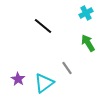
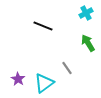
black line: rotated 18 degrees counterclockwise
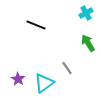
black line: moved 7 px left, 1 px up
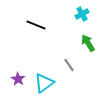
cyan cross: moved 4 px left, 1 px down
gray line: moved 2 px right, 3 px up
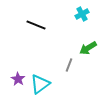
green arrow: moved 5 px down; rotated 90 degrees counterclockwise
gray line: rotated 56 degrees clockwise
cyan triangle: moved 4 px left, 1 px down
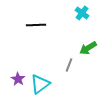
cyan cross: moved 1 px up; rotated 24 degrees counterclockwise
black line: rotated 24 degrees counterclockwise
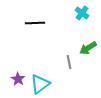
black line: moved 1 px left, 2 px up
gray line: moved 3 px up; rotated 32 degrees counterclockwise
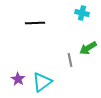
cyan cross: rotated 24 degrees counterclockwise
gray line: moved 1 px right, 2 px up
cyan triangle: moved 2 px right, 2 px up
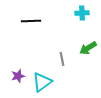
cyan cross: rotated 16 degrees counterclockwise
black line: moved 4 px left, 2 px up
gray line: moved 8 px left, 1 px up
purple star: moved 3 px up; rotated 24 degrees clockwise
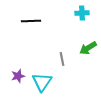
cyan triangle: rotated 20 degrees counterclockwise
